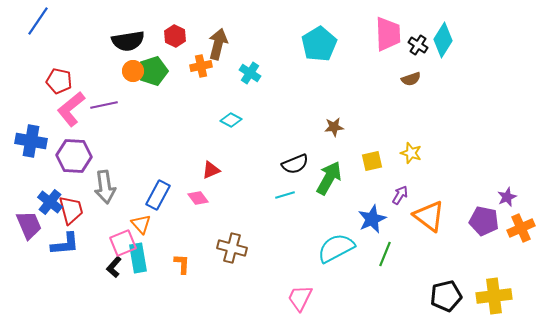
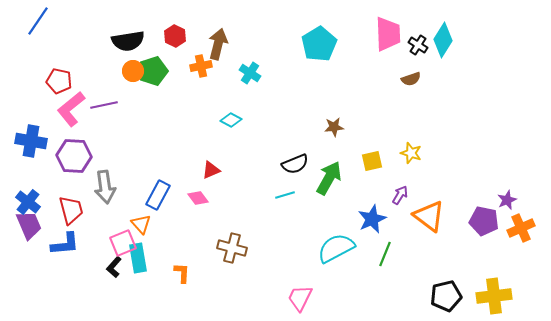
purple star at (507, 197): moved 3 px down
blue cross at (50, 202): moved 22 px left
orange L-shape at (182, 264): moved 9 px down
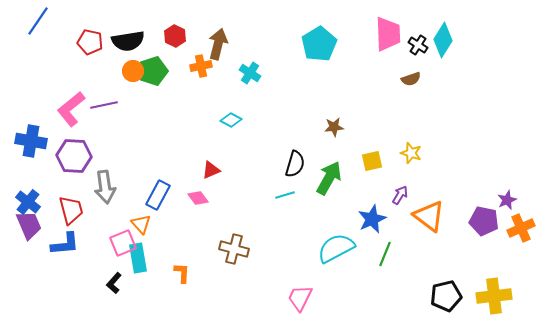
red pentagon at (59, 81): moved 31 px right, 39 px up
black semicircle at (295, 164): rotated 52 degrees counterclockwise
brown cross at (232, 248): moved 2 px right, 1 px down
black L-shape at (114, 267): moved 16 px down
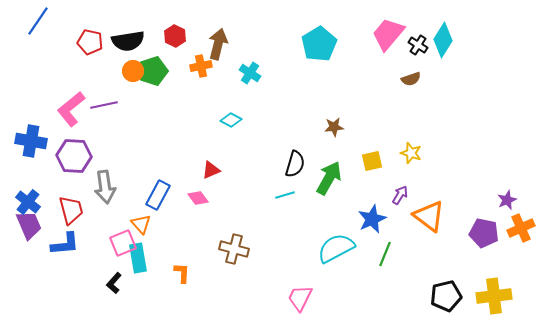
pink trapezoid at (388, 34): rotated 138 degrees counterclockwise
purple pentagon at (484, 221): moved 12 px down
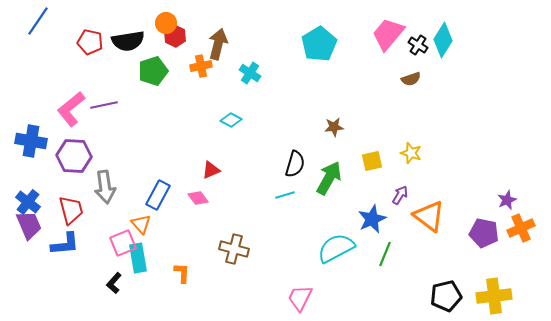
orange circle at (133, 71): moved 33 px right, 48 px up
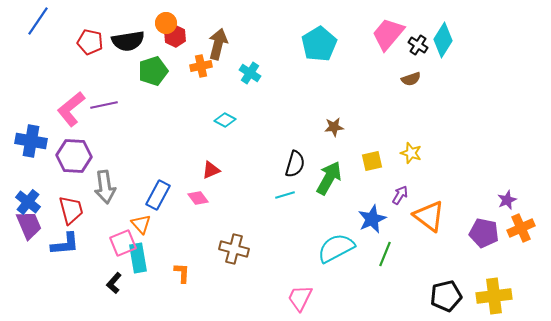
cyan diamond at (231, 120): moved 6 px left
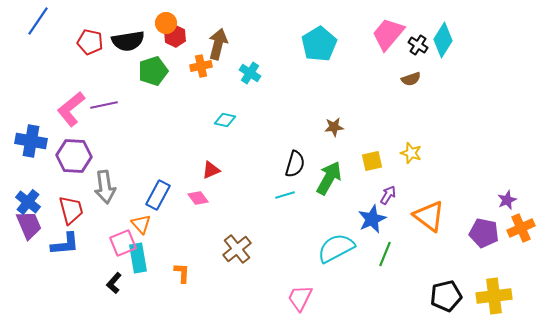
cyan diamond at (225, 120): rotated 15 degrees counterclockwise
purple arrow at (400, 195): moved 12 px left
brown cross at (234, 249): moved 3 px right; rotated 36 degrees clockwise
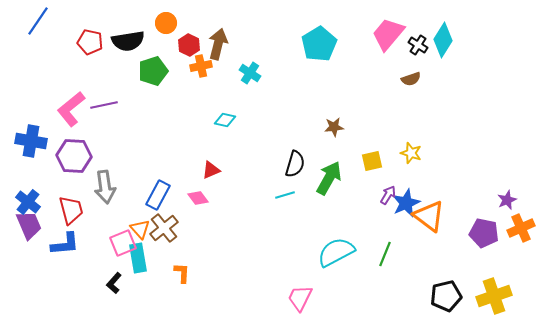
red hexagon at (175, 36): moved 14 px right, 9 px down
blue star at (372, 219): moved 34 px right, 16 px up
orange triangle at (141, 224): moved 1 px left, 5 px down
cyan semicircle at (336, 248): moved 4 px down
brown cross at (237, 249): moved 73 px left, 21 px up
yellow cross at (494, 296): rotated 12 degrees counterclockwise
